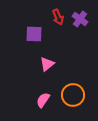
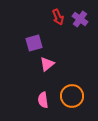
purple square: moved 9 px down; rotated 18 degrees counterclockwise
orange circle: moved 1 px left, 1 px down
pink semicircle: rotated 42 degrees counterclockwise
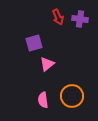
purple cross: rotated 28 degrees counterclockwise
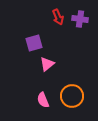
pink semicircle: rotated 14 degrees counterclockwise
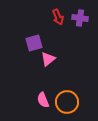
purple cross: moved 1 px up
pink triangle: moved 1 px right, 5 px up
orange circle: moved 5 px left, 6 px down
